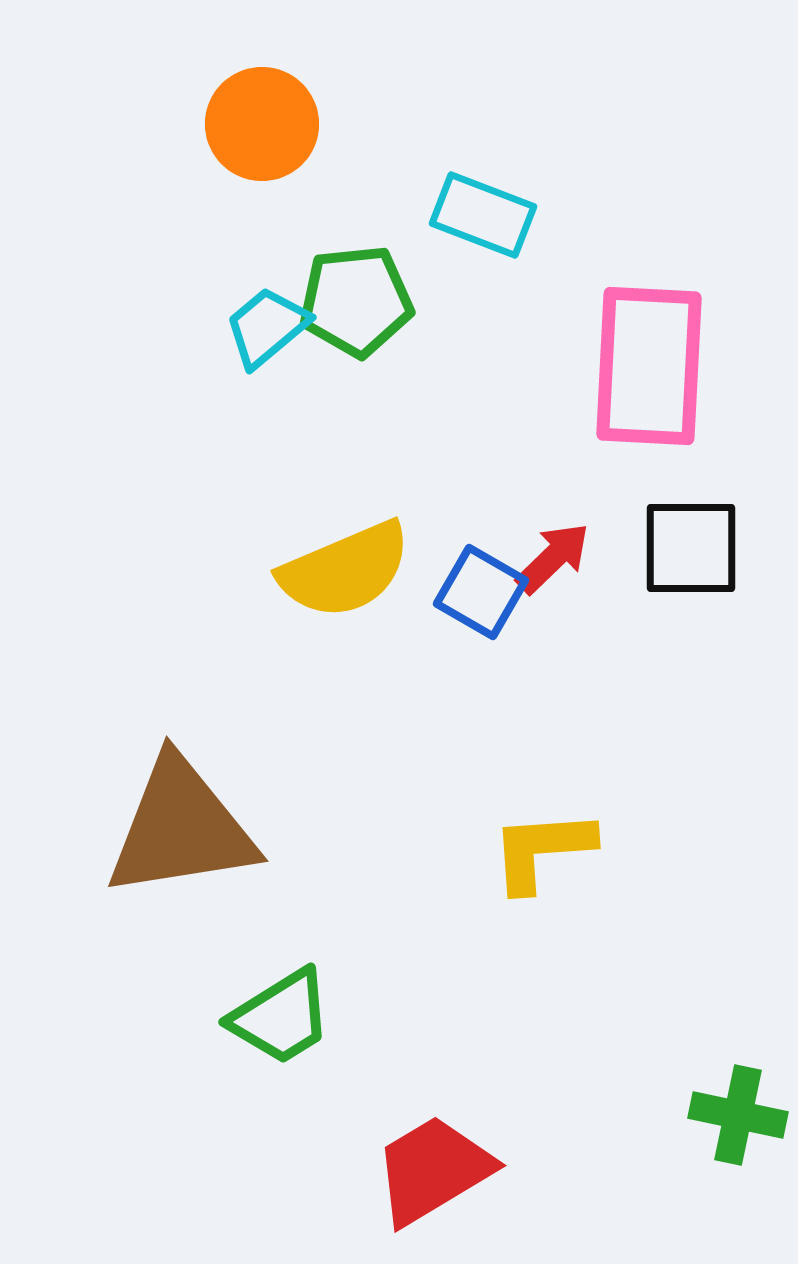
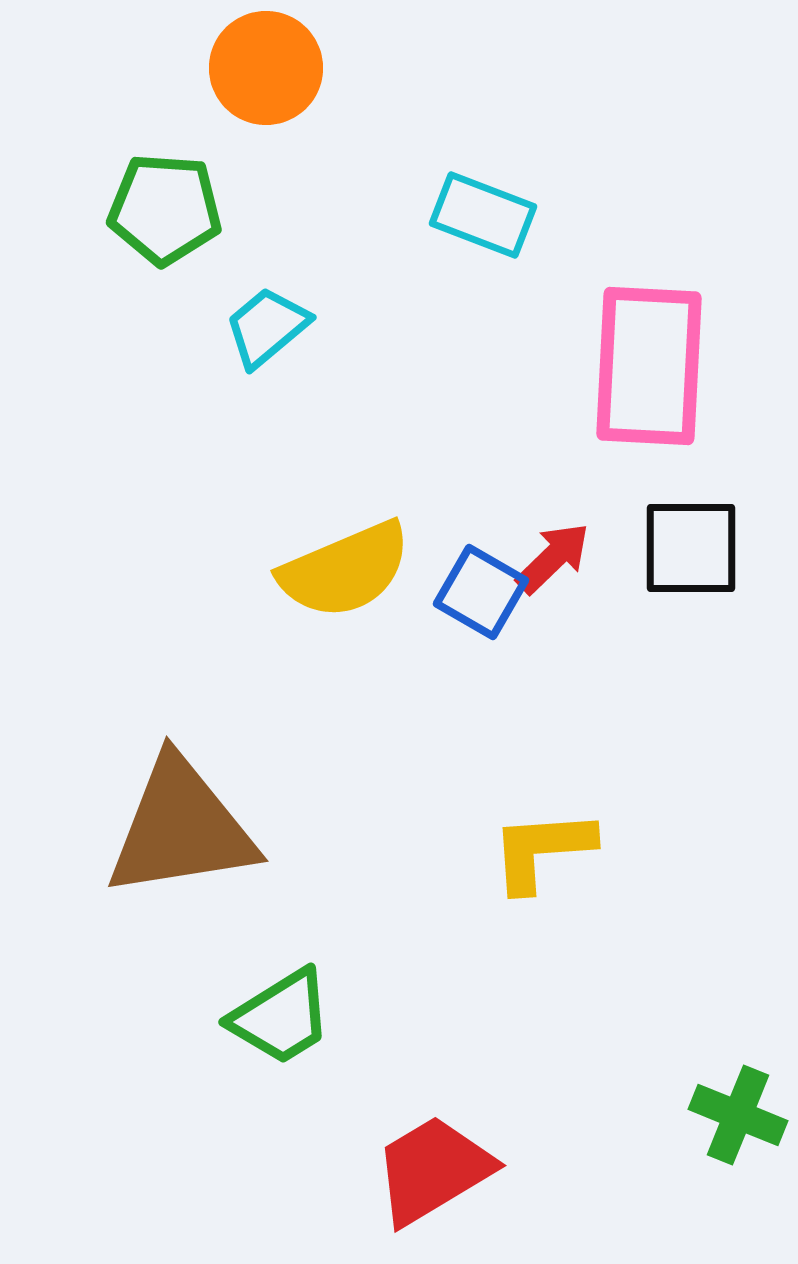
orange circle: moved 4 px right, 56 px up
green pentagon: moved 191 px left, 92 px up; rotated 10 degrees clockwise
green cross: rotated 10 degrees clockwise
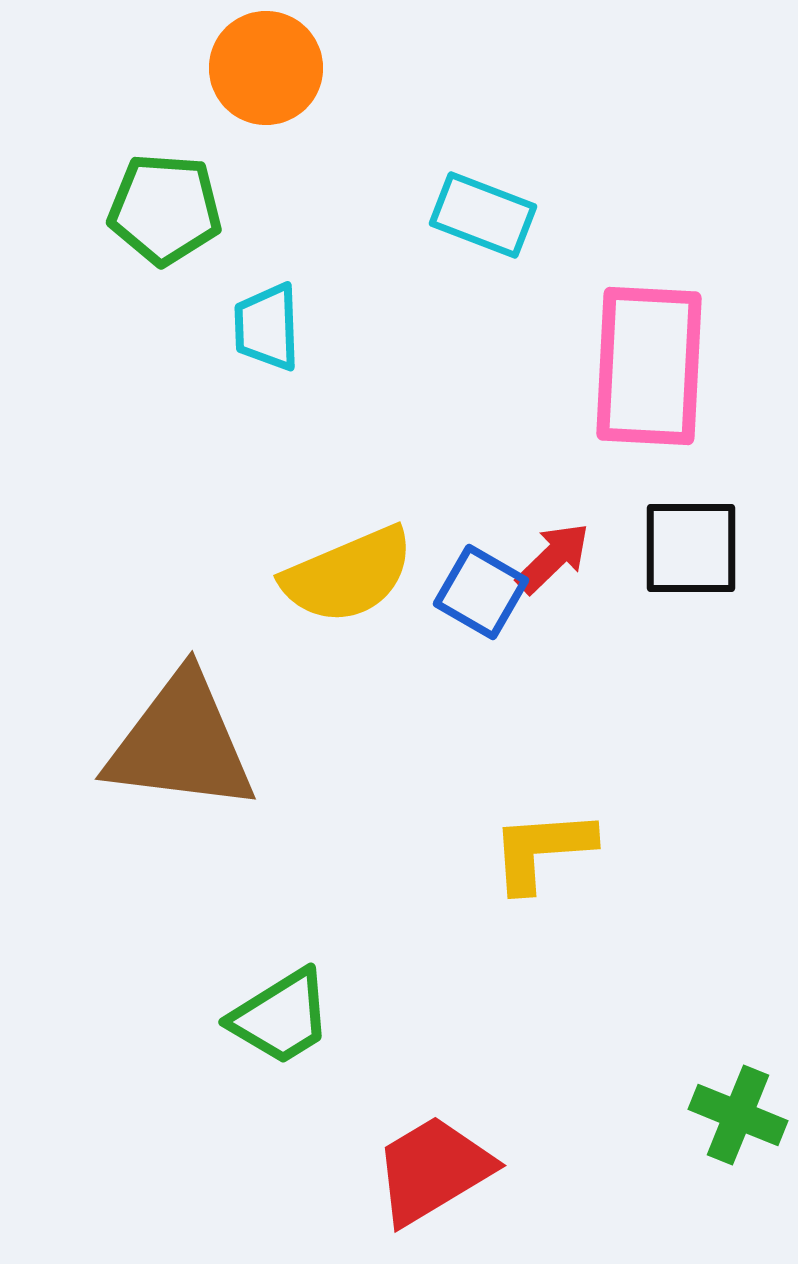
cyan trapezoid: rotated 52 degrees counterclockwise
yellow semicircle: moved 3 px right, 5 px down
brown triangle: moved 85 px up; rotated 16 degrees clockwise
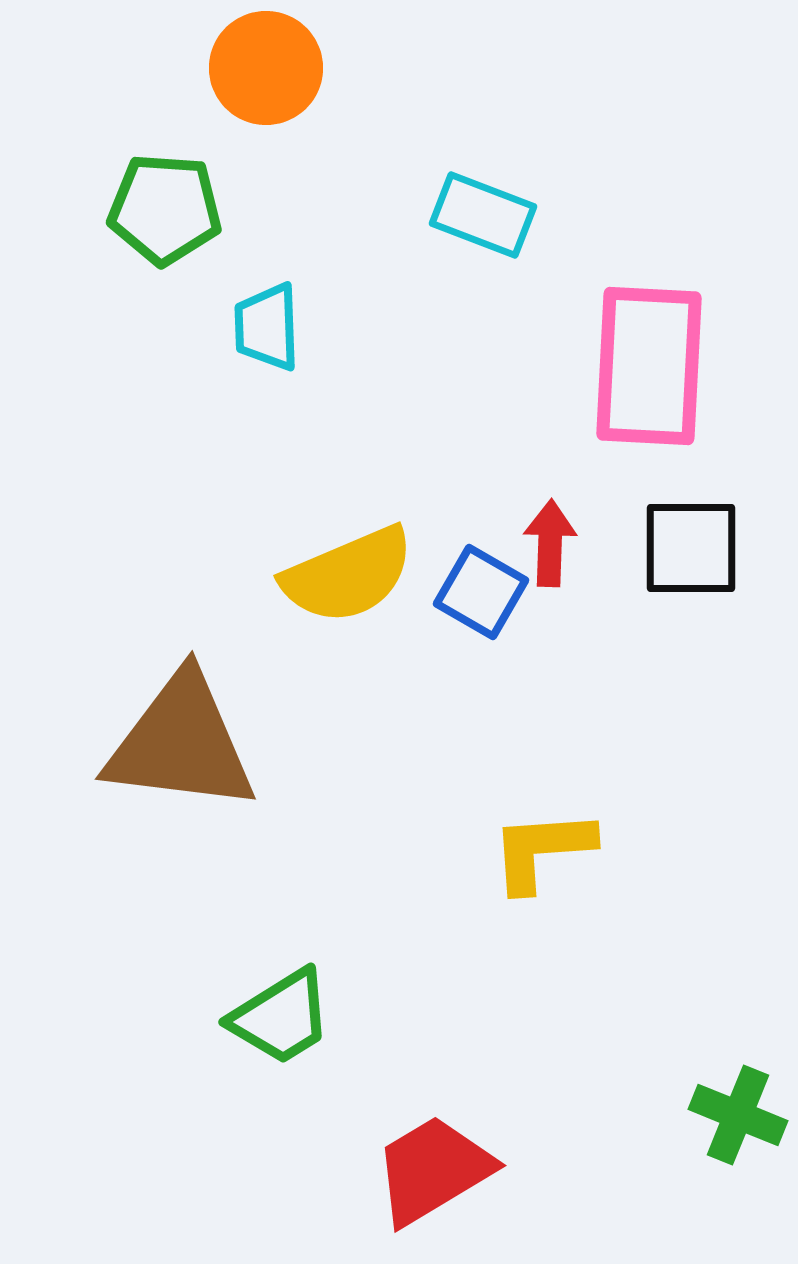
red arrow: moved 3 px left, 15 px up; rotated 44 degrees counterclockwise
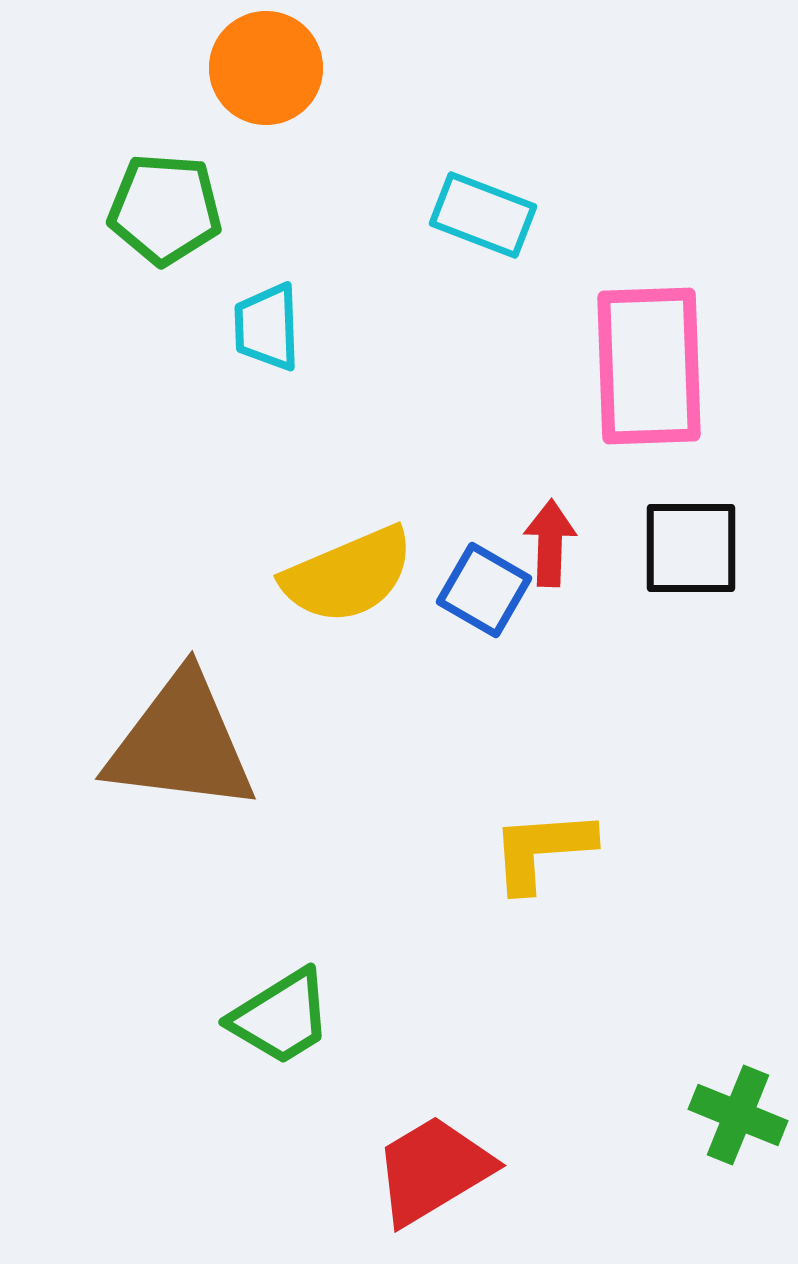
pink rectangle: rotated 5 degrees counterclockwise
blue square: moved 3 px right, 2 px up
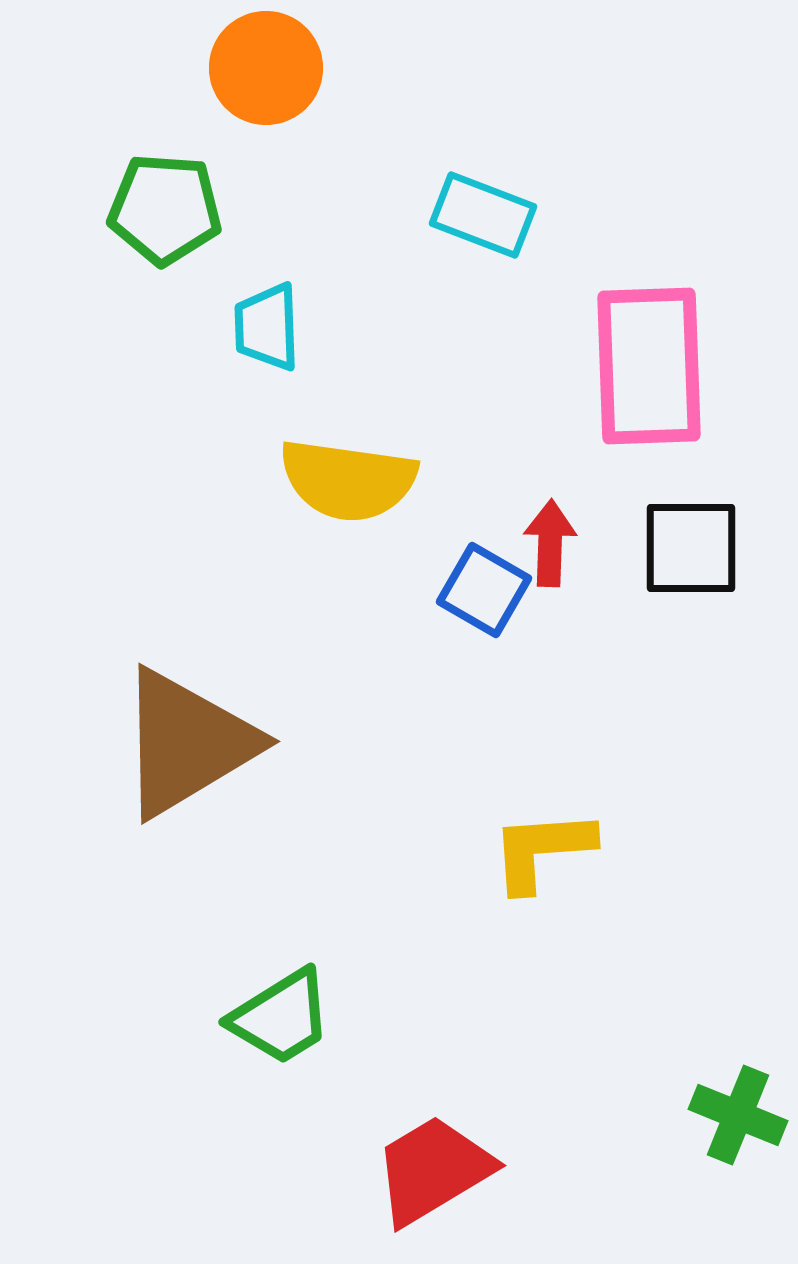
yellow semicircle: moved 95 px up; rotated 31 degrees clockwise
brown triangle: moved 6 px right; rotated 38 degrees counterclockwise
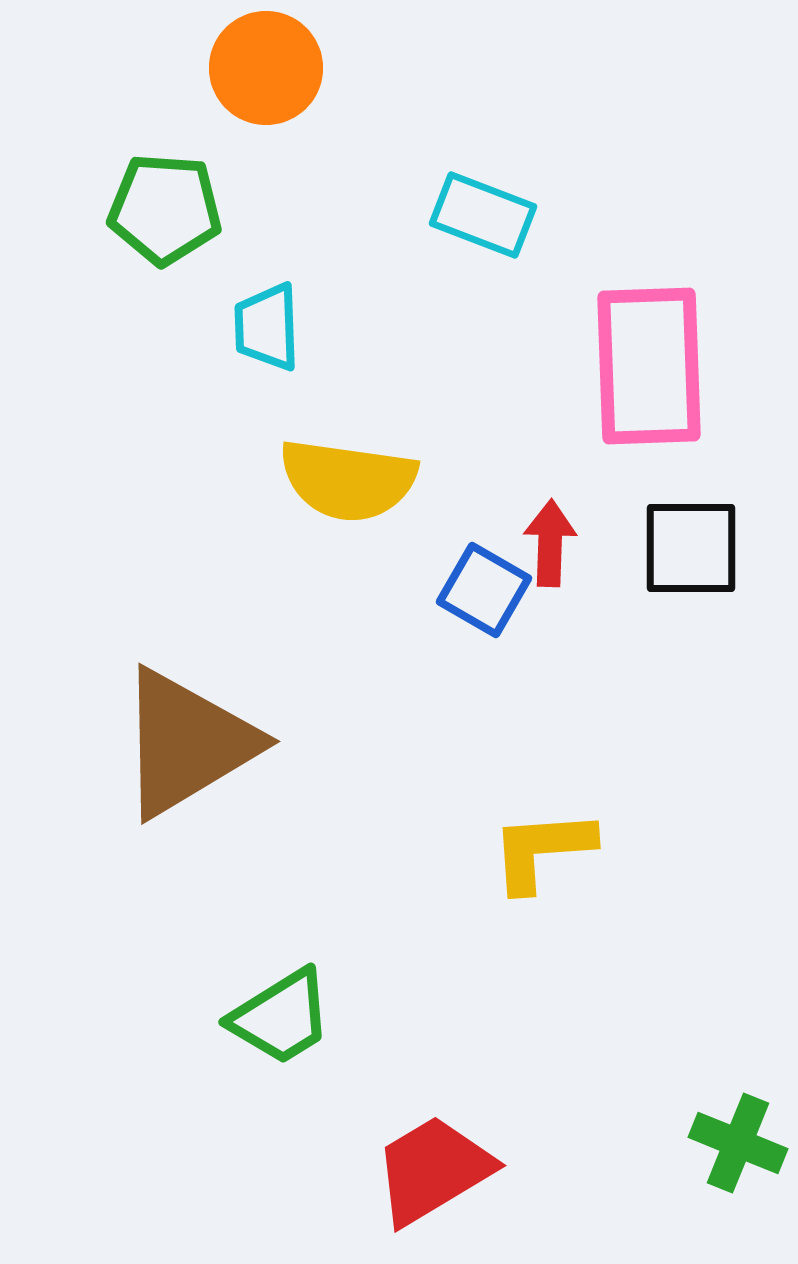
green cross: moved 28 px down
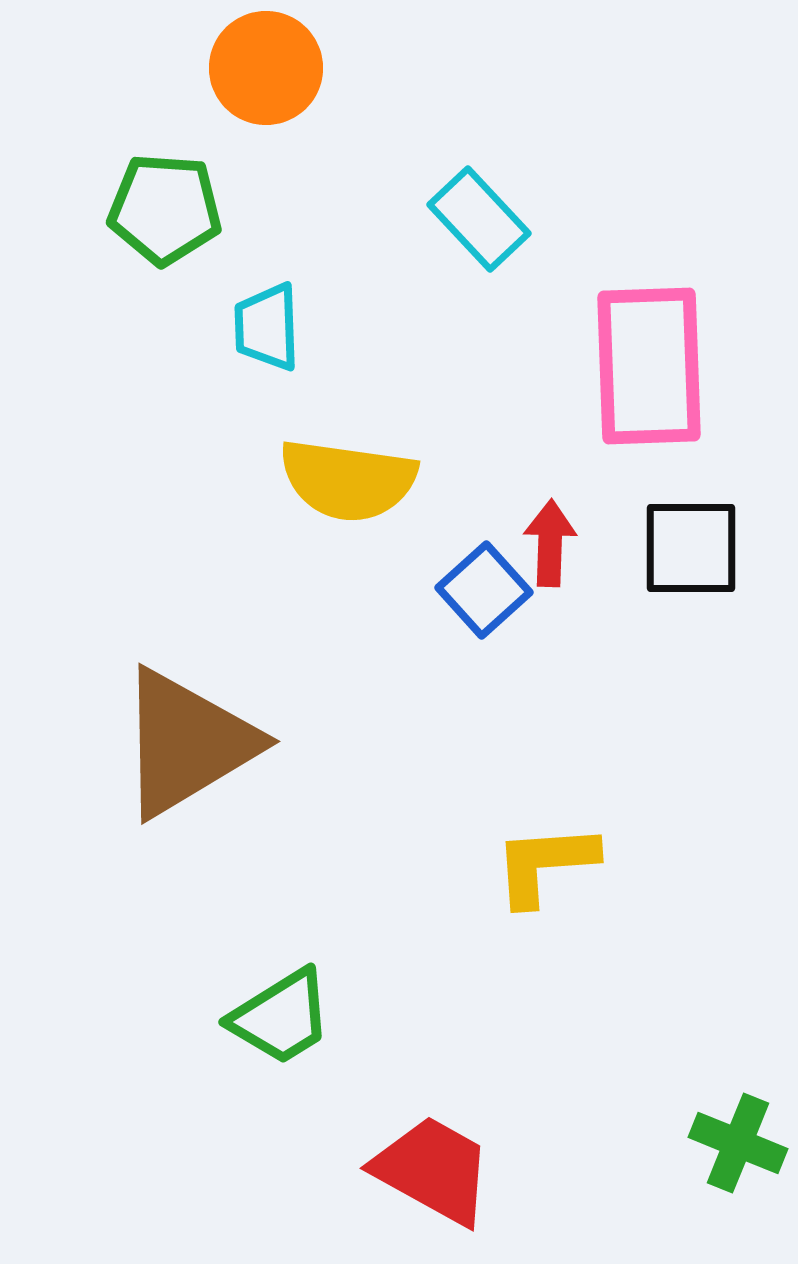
cyan rectangle: moved 4 px left, 4 px down; rotated 26 degrees clockwise
blue square: rotated 18 degrees clockwise
yellow L-shape: moved 3 px right, 14 px down
red trapezoid: rotated 60 degrees clockwise
